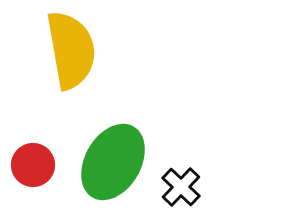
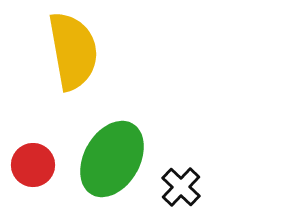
yellow semicircle: moved 2 px right, 1 px down
green ellipse: moved 1 px left, 3 px up
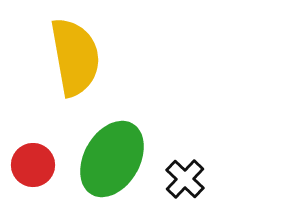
yellow semicircle: moved 2 px right, 6 px down
black cross: moved 4 px right, 8 px up
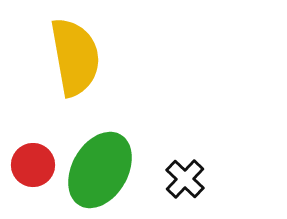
green ellipse: moved 12 px left, 11 px down
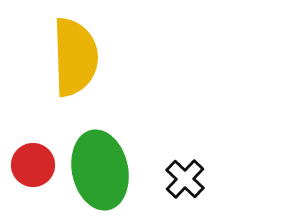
yellow semicircle: rotated 8 degrees clockwise
green ellipse: rotated 42 degrees counterclockwise
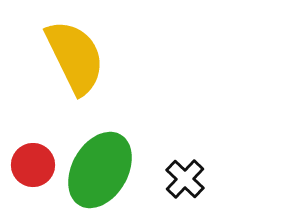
yellow semicircle: rotated 24 degrees counterclockwise
green ellipse: rotated 42 degrees clockwise
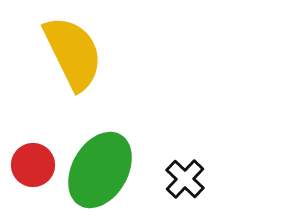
yellow semicircle: moved 2 px left, 4 px up
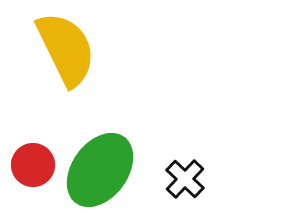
yellow semicircle: moved 7 px left, 4 px up
green ellipse: rotated 6 degrees clockwise
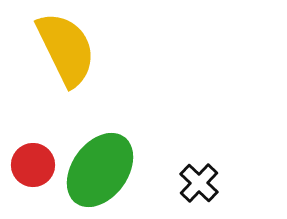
black cross: moved 14 px right, 4 px down
